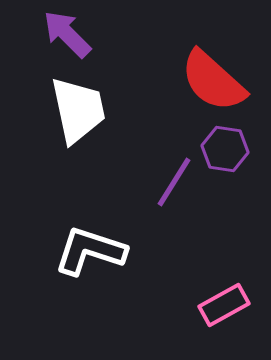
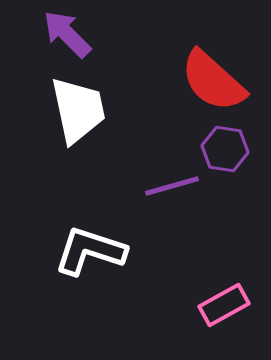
purple line: moved 2 px left, 4 px down; rotated 42 degrees clockwise
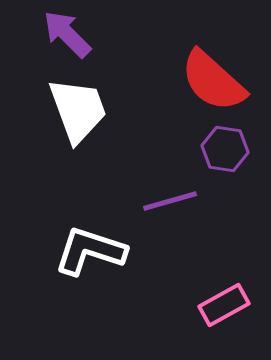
white trapezoid: rotated 8 degrees counterclockwise
purple line: moved 2 px left, 15 px down
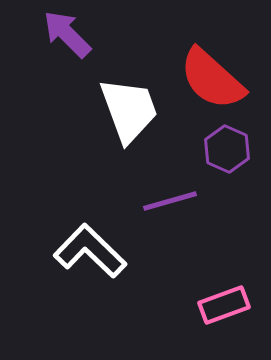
red semicircle: moved 1 px left, 2 px up
white trapezoid: moved 51 px right
purple hexagon: moved 2 px right; rotated 15 degrees clockwise
white L-shape: rotated 26 degrees clockwise
pink rectangle: rotated 9 degrees clockwise
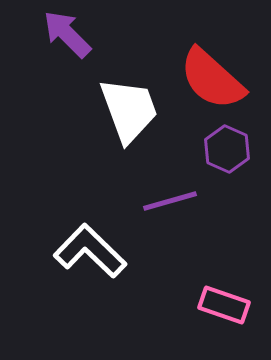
pink rectangle: rotated 39 degrees clockwise
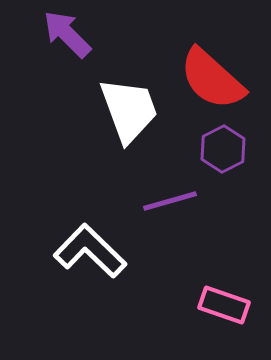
purple hexagon: moved 4 px left; rotated 9 degrees clockwise
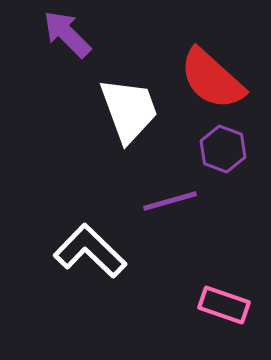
purple hexagon: rotated 12 degrees counterclockwise
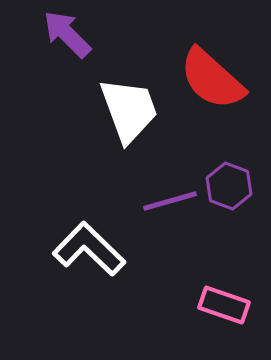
purple hexagon: moved 6 px right, 37 px down
white L-shape: moved 1 px left, 2 px up
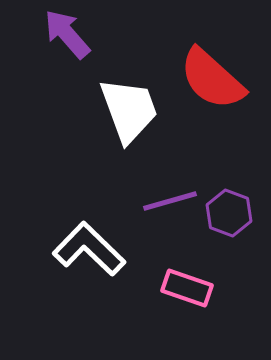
purple arrow: rotated 4 degrees clockwise
purple hexagon: moved 27 px down
pink rectangle: moved 37 px left, 17 px up
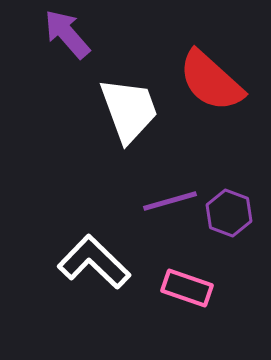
red semicircle: moved 1 px left, 2 px down
white L-shape: moved 5 px right, 13 px down
